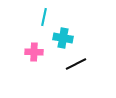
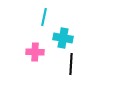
pink cross: moved 1 px right
black line: moved 5 px left; rotated 60 degrees counterclockwise
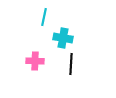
pink cross: moved 9 px down
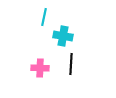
cyan cross: moved 2 px up
pink cross: moved 5 px right, 7 px down
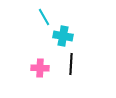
cyan line: rotated 42 degrees counterclockwise
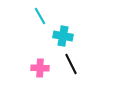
cyan line: moved 4 px left, 1 px up
black line: rotated 30 degrees counterclockwise
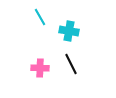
cyan line: moved 1 px down
cyan cross: moved 6 px right, 5 px up
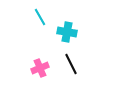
cyan cross: moved 2 px left, 1 px down
pink cross: rotated 24 degrees counterclockwise
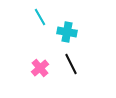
pink cross: rotated 18 degrees counterclockwise
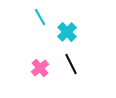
cyan cross: rotated 36 degrees clockwise
